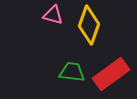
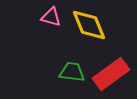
pink triangle: moved 2 px left, 2 px down
yellow diamond: rotated 42 degrees counterclockwise
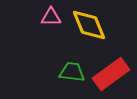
pink triangle: rotated 15 degrees counterclockwise
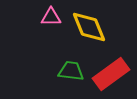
yellow diamond: moved 2 px down
green trapezoid: moved 1 px left, 1 px up
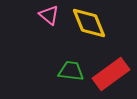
pink triangle: moved 2 px left, 2 px up; rotated 40 degrees clockwise
yellow diamond: moved 4 px up
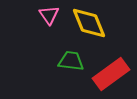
pink triangle: rotated 15 degrees clockwise
green trapezoid: moved 10 px up
